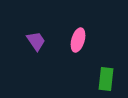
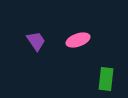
pink ellipse: rotated 55 degrees clockwise
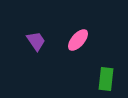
pink ellipse: rotated 30 degrees counterclockwise
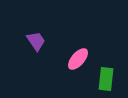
pink ellipse: moved 19 px down
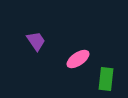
pink ellipse: rotated 15 degrees clockwise
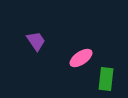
pink ellipse: moved 3 px right, 1 px up
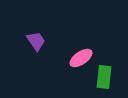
green rectangle: moved 2 px left, 2 px up
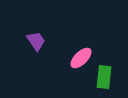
pink ellipse: rotated 10 degrees counterclockwise
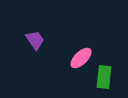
purple trapezoid: moved 1 px left, 1 px up
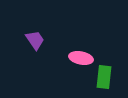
pink ellipse: rotated 55 degrees clockwise
